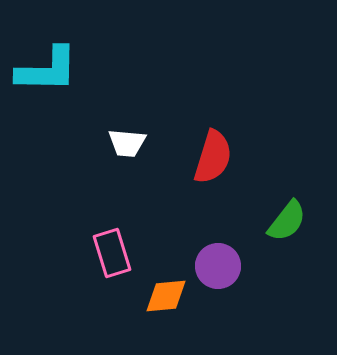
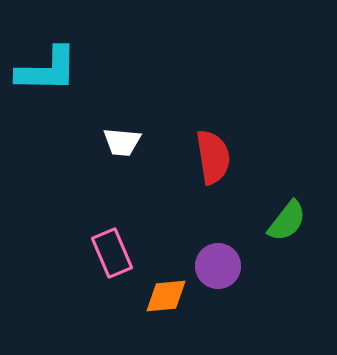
white trapezoid: moved 5 px left, 1 px up
red semicircle: rotated 26 degrees counterclockwise
pink rectangle: rotated 6 degrees counterclockwise
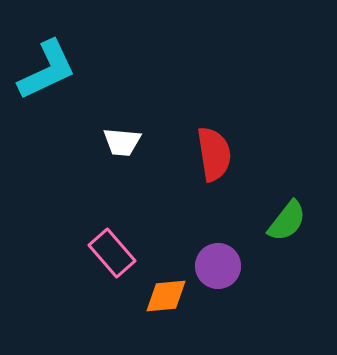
cyan L-shape: rotated 26 degrees counterclockwise
red semicircle: moved 1 px right, 3 px up
pink rectangle: rotated 18 degrees counterclockwise
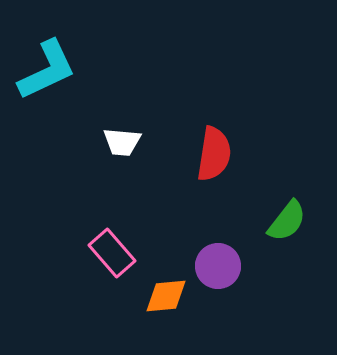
red semicircle: rotated 18 degrees clockwise
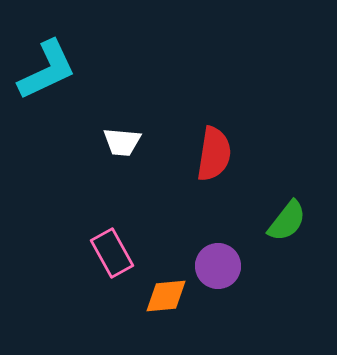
pink rectangle: rotated 12 degrees clockwise
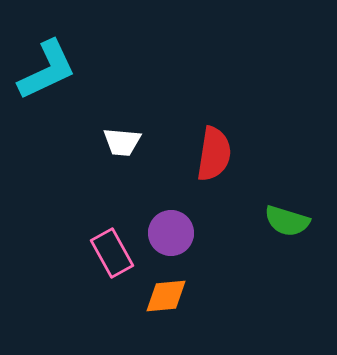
green semicircle: rotated 69 degrees clockwise
purple circle: moved 47 px left, 33 px up
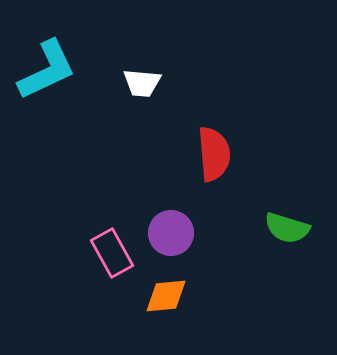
white trapezoid: moved 20 px right, 59 px up
red semicircle: rotated 14 degrees counterclockwise
green semicircle: moved 7 px down
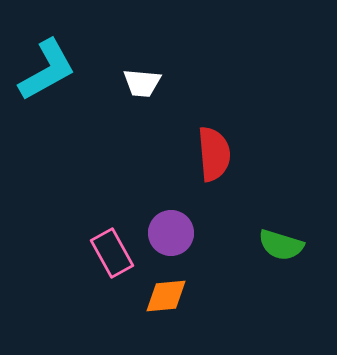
cyan L-shape: rotated 4 degrees counterclockwise
green semicircle: moved 6 px left, 17 px down
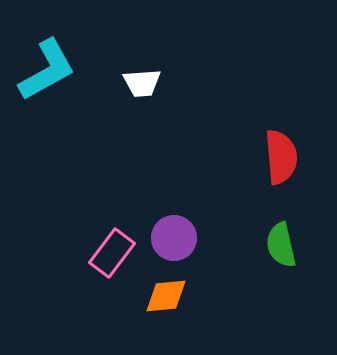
white trapezoid: rotated 9 degrees counterclockwise
red semicircle: moved 67 px right, 3 px down
purple circle: moved 3 px right, 5 px down
green semicircle: rotated 60 degrees clockwise
pink rectangle: rotated 66 degrees clockwise
